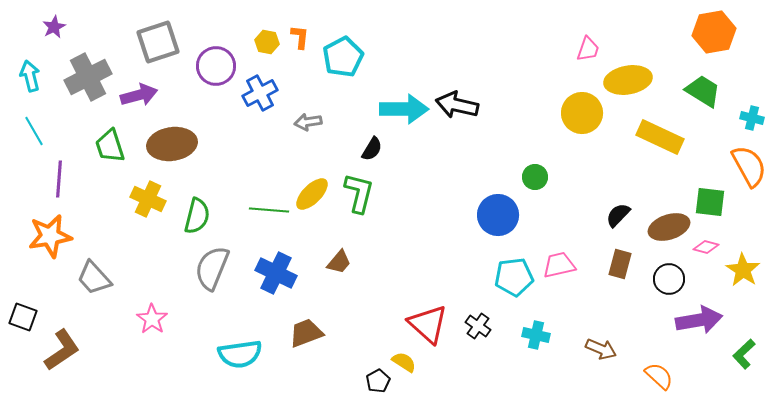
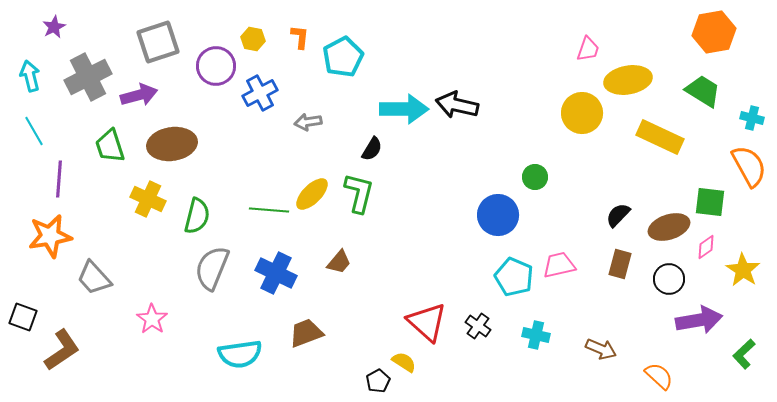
yellow hexagon at (267, 42): moved 14 px left, 3 px up
pink diamond at (706, 247): rotated 50 degrees counterclockwise
cyan pentagon at (514, 277): rotated 30 degrees clockwise
red triangle at (428, 324): moved 1 px left, 2 px up
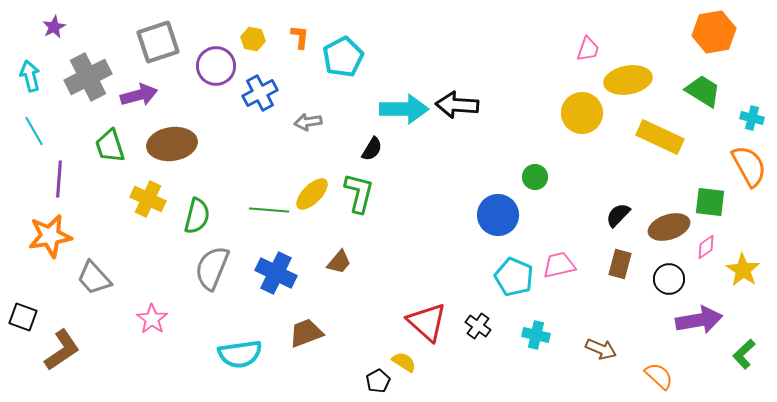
black arrow at (457, 105): rotated 9 degrees counterclockwise
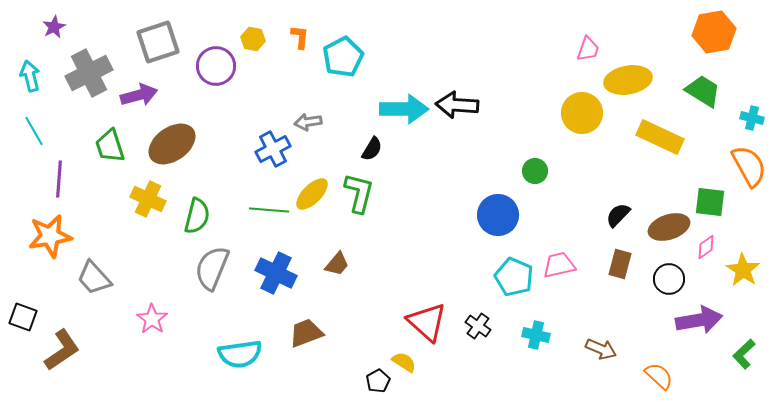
gray cross at (88, 77): moved 1 px right, 4 px up
blue cross at (260, 93): moved 13 px right, 56 px down
brown ellipse at (172, 144): rotated 27 degrees counterclockwise
green circle at (535, 177): moved 6 px up
brown trapezoid at (339, 262): moved 2 px left, 2 px down
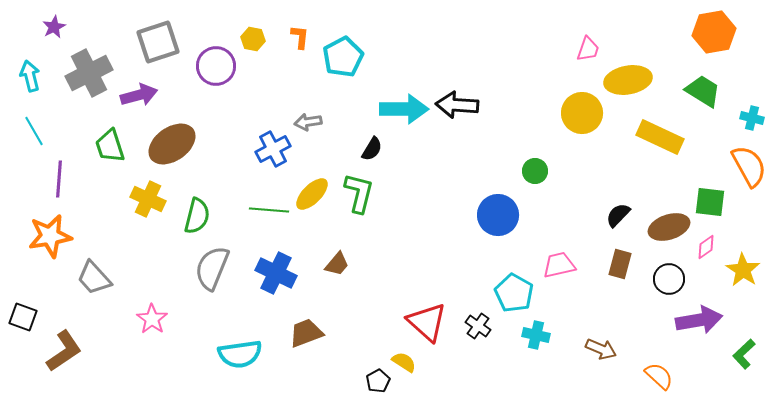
cyan pentagon at (514, 277): moved 16 px down; rotated 6 degrees clockwise
brown L-shape at (62, 350): moved 2 px right, 1 px down
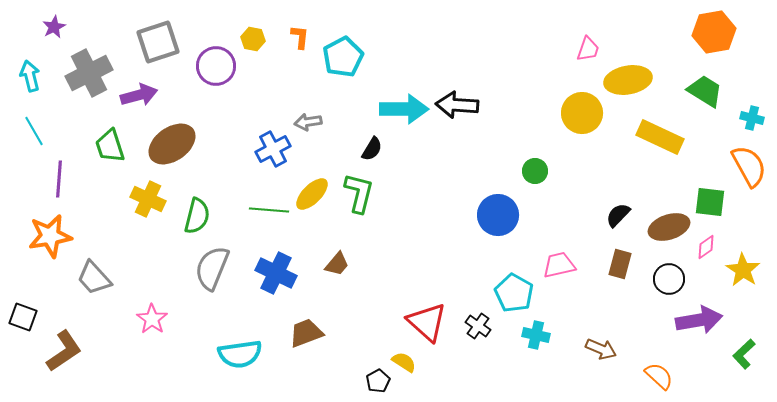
green trapezoid at (703, 91): moved 2 px right
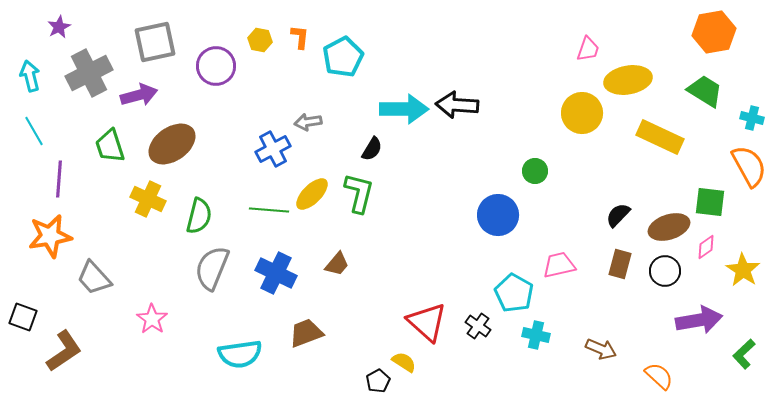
purple star at (54, 27): moved 5 px right
yellow hexagon at (253, 39): moved 7 px right, 1 px down
gray square at (158, 42): moved 3 px left; rotated 6 degrees clockwise
green semicircle at (197, 216): moved 2 px right
black circle at (669, 279): moved 4 px left, 8 px up
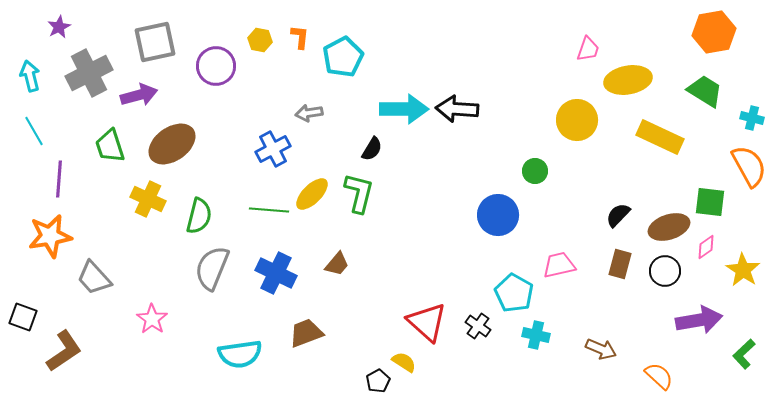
black arrow at (457, 105): moved 4 px down
yellow circle at (582, 113): moved 5 px left, 7 px down
gray arrow at (308, 122): moved 1 px right, 9 px up
